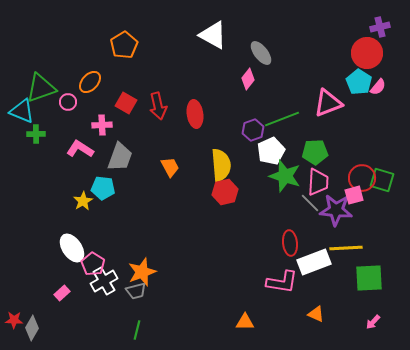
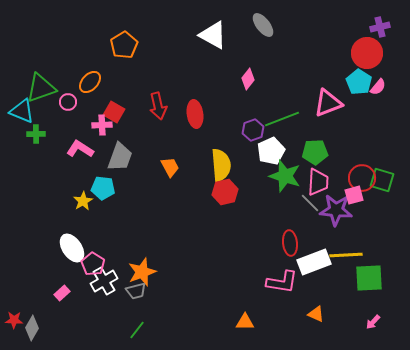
gray ellipse at (261, 53): moved 2 px right, 28 px up
red square at (126, 103): moved 12 px left, 9 px down
yellow line at (346, 248): moved 7 px down
green line at (137, 330): rotated 24 degrees clockwise
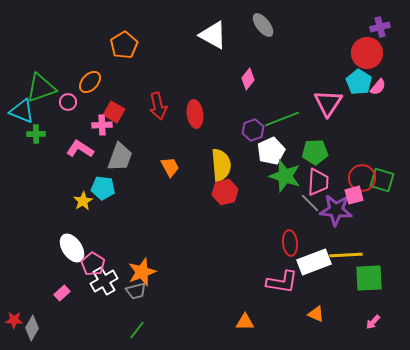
pink triangle at (328, 103): rotated 36 degrees counterclockwise
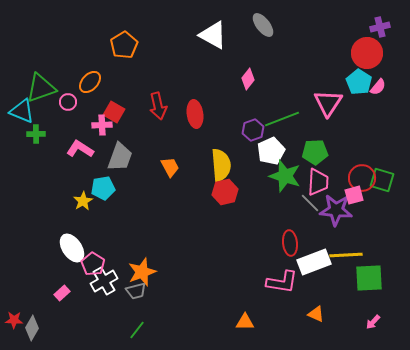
cyan pentagon at (103, 188): rotated 15 degrees counterclockwise
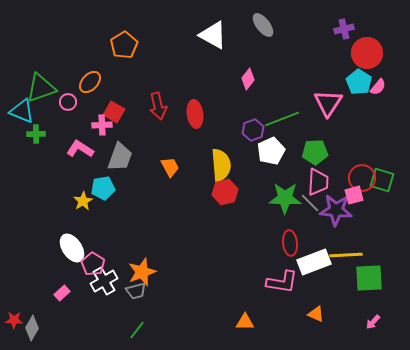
purple cross at (380, 27): moved 36 px left, 2 px down
green star at (285, 176): moved 22 px down; rotated 16 degrees counterclockwise
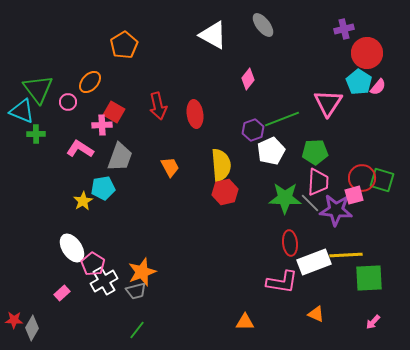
green triangle at (41, 88): moved 3 px left, 1 px down; rotated 48 degrees counterclockwise
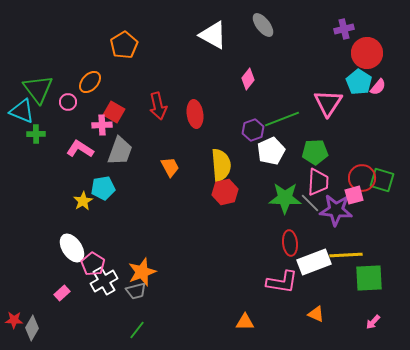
gray trapezoid at (120, 157): moved 6 px up
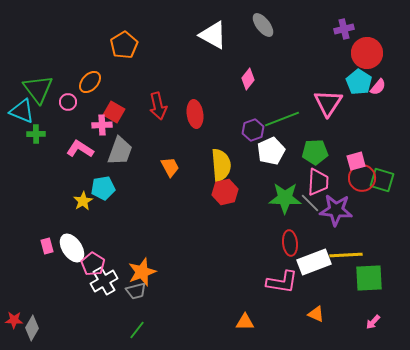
pink square at (354, 195): moved 2 px right, 34 px up
pink rectangle at (62, 293): moved 15 px left, 47 px up; rotated 63 degrees counterclockwise
